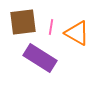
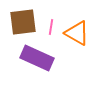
purple rectangle: moved 3 px left; rotated 8 degrees counterclockwise
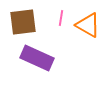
pink line: moved 10 px right, 9 px up
orange triangle: moved 11 px right, 8 px up
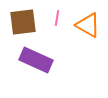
pink line: moved 4 px left
purple rectangle: moved 1 px left, 2 px down
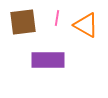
orange triangle: moved 2 px left
purple rectangle: moved 12 px right; rotated 24 degrees counterclockwise
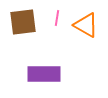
purple rectangle: moved 4 px left, 14 px down
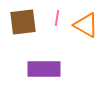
purple rectangle: moved 5 px up
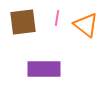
orange triangle: rotated 8 degrees clockwise
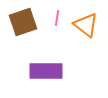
brown square: rotated 12 degrees counterclockwise
purple rectangle: moved 2 px right, 2 px down
